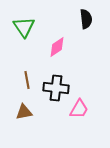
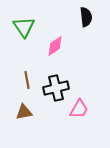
black semicircle: moved 2 px up
pink diamond: moved 2 px left, 1 px up
black cross: rotated 20 degrees counterclockwise
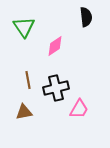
brown line: moved 1 px right
